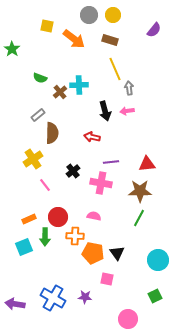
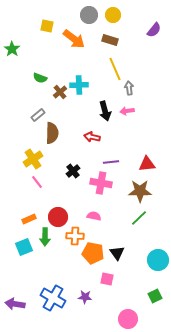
pink line: moved 8 px left, 3 px up
green line: rotated 18 degrees clockwise
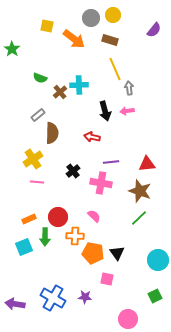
gray circle: moved 2 px right, 3 px down
pink line: rotated 48 degrees counterclockwise
brown star: rotated 20 degrees clockwise
pink semicircle: rotated 32 degrees clockwise
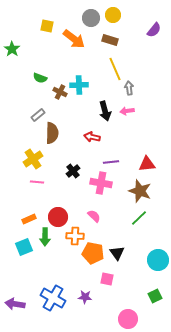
brown cross: rotated 24 degrees counterclockwise
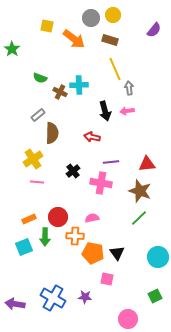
pink semicircle: moved 2 px left, 2 px down; rotated 56 degrees counterclockwise
cyan circle: moved 3 px up
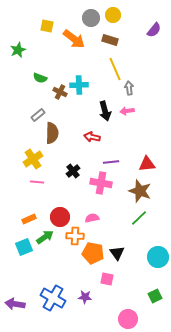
green star: moved 6 px right, 1 px down; rotated 14 degrees clockwise
red circle: moved 2 px right
green arrow: rotated 126 degrees counterclockwise
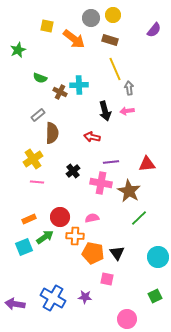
brown star: moved 11 px left; rotated 10 degrees clockwise
pink circle: moved 1 px left
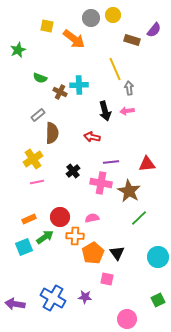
brown rectangle: moved 22 px right
pink line: rotated 16 degrees counterclockwise
orange pentagon: rotated 30 degrees clockwise
green square: moved 3 px right, 4 px down
